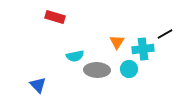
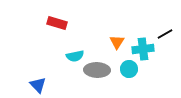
red rectangle: moved 2 px right, 6 px down
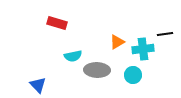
black line: rotated 21 degrees clockwise
orange triangle: rotated 28 degrees clockwise
cyan semicircle: moved 2 px left
cyan circle: moved 4 px right, 6 px down
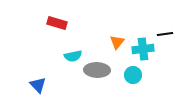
orange triangle: rotated 21 degrees counterclockwise
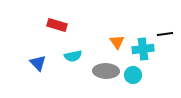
red rectangle: moved 2 px down
orange triangle: rotated 14 degrees counterclockwise
gray ellipse: moved 9 px right, 1 px down
blue triangle: moved 22 px up
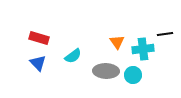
red rectangle: moved 18 px left, 13 px down
cyan semicircle: rotated 24 degrees counterclockwise
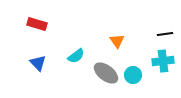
red rectangle: moved 2 px left, 14 px up
orange triangle: moved 1 px up
cyan cross: moved 20 px right, 12 px down
cyan semicircle: moved 3 px right
gray ellipse: moved 2 px down; rotated 35 degrees clockwise
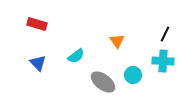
black line: rotated 56 degrees counterclockwise
cyan cross: rotated 10 degrees clockwise
gray ellipse: moved 3 px left, 9 px down
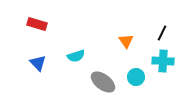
black line: moved 3 px left, 1 px up
orange triangle: moved 9 px right
cyan semicircle: rotated 18 degrees clockwise
cyan circle: moved 3 px right, 2 px down
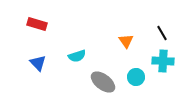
black line: rotated 56 degrees counterclockwise
cyan semicircle: moved 1 px right
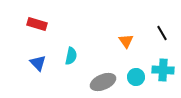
cyan semicircle: moved 6 px left; rotated 60 degrees counterclockwise
cyan cross: moved 9 px down
gray ellipse: rotated 60 degrees counterclockwise
